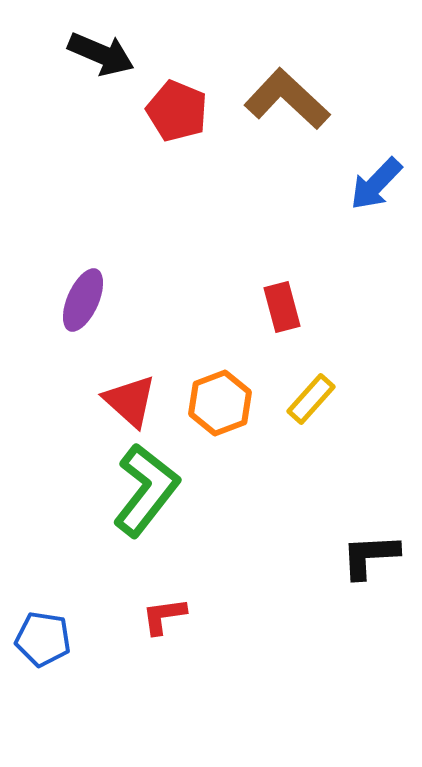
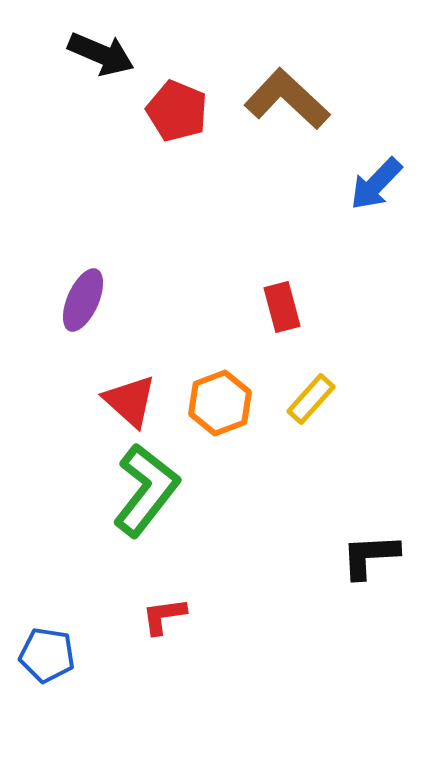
blue pentagon: moved 4 px right, 16 px down
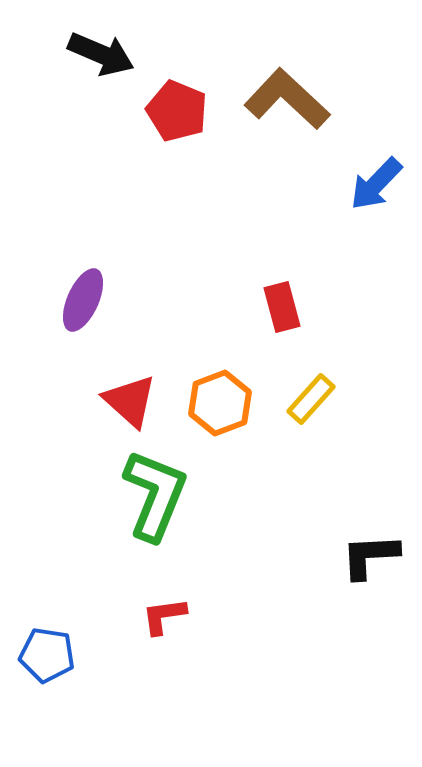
green L-shape: moved 9 px right, 5 px down; rotated 16 degrees counterclockwise
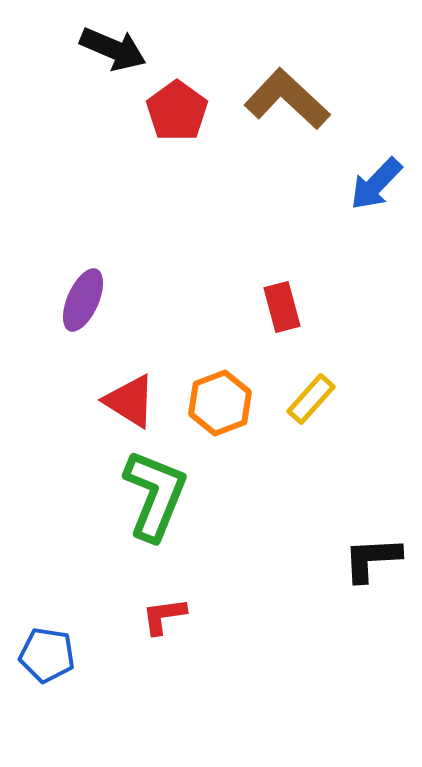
black arrow: moved 12 px right, 5 px up
red pentagon: rotated 14 degrees clockwise
red triangle: rotated 10 degrees counterclockwise
black L-shape: moved 2 px right, 3 px down
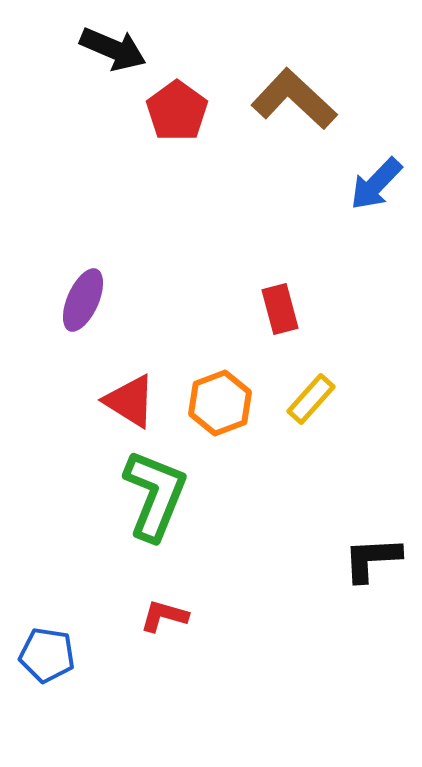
brown L-shape: moved 7 px right
red rectangle: moved 2 px left, 2 px down
red L-shape: rotated 24 degrees clockwise
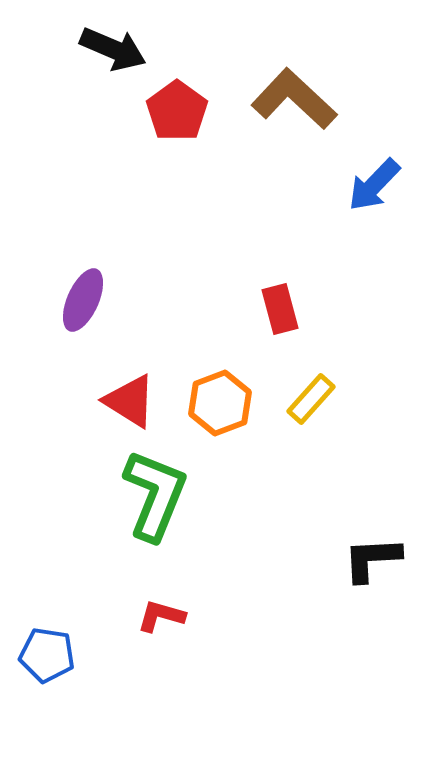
blue arrow: moved 2 px left, 1 px down
red L-shape: moved 3 px left
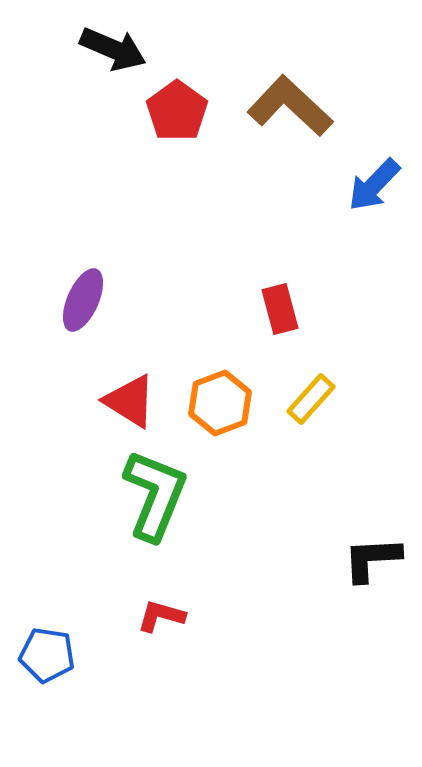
brown L-shape: moved 4 px left, 7 px down
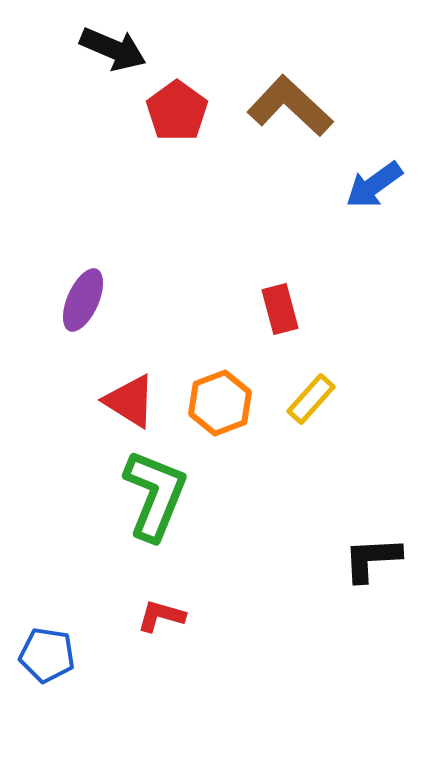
blue arrow: rotated 10 degrees clockwise
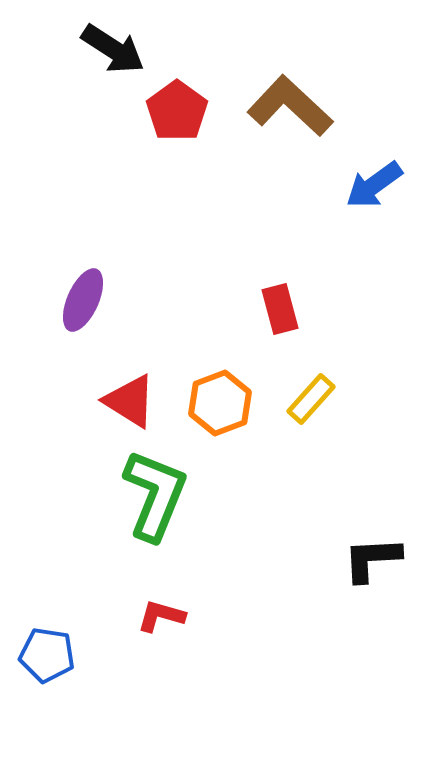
black arrow: rotated 10 degrees clockwise
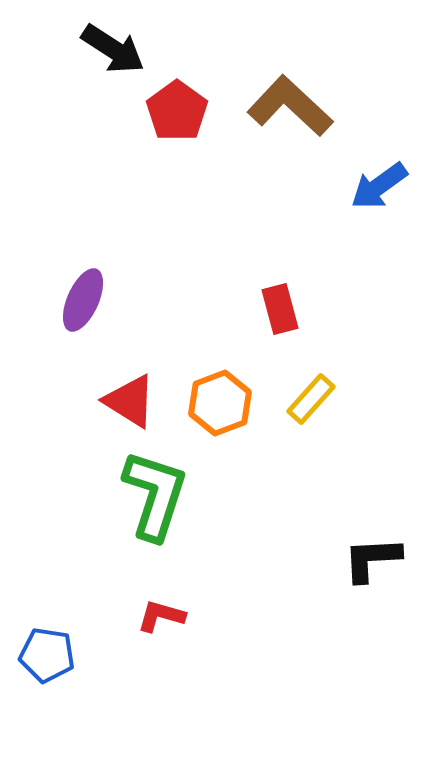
blue arrow: moved 5 px right, 1 px down
green L-shape: rotated 4 degrees counterclockwise
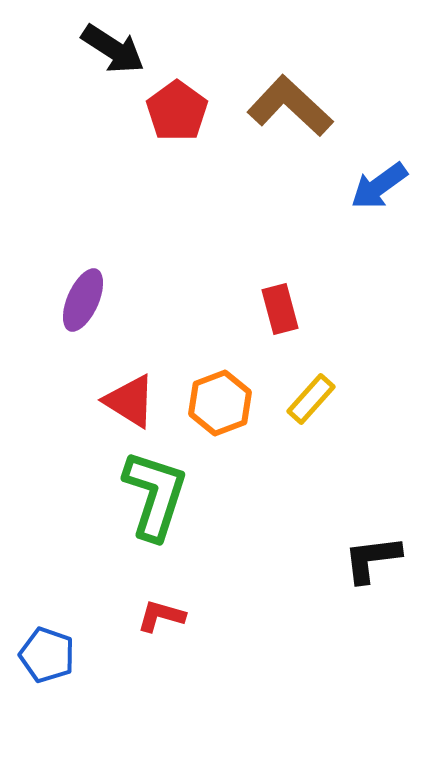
black L-shape: rotated 4 degrees counterclockwise
blue pentagon: rotated 10 degrees clockwise
